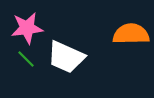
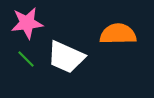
pink star: moved 5 px up
orange semicircle: moved 13 px left
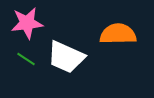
green line: rotated 12 degrees counterclockwise
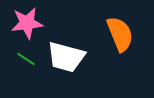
orange semicircle: moved 2 px right; rotated 69 degrees clockwise
white trapezoid: rotated 9 degrees counterclockwise
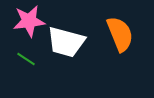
pink star: moved 2 px right, 2 px up
white trapezoid: moved 15 px up
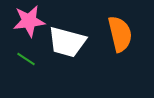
orange semicircle: rotated 9 degrees clockwise
white trapezoid: moved 1 px right
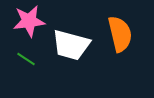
white trapezoid: moved 4 px right, 3 px down
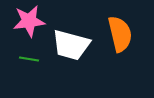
green line: moved 3 px right; rotated 24 degrees counterclockwise
